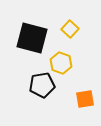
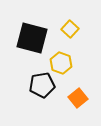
orange square: moved 7 px left, 1 px up; rotated 30 degrees counterclockwise
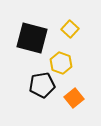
orange square: moved 4 px left
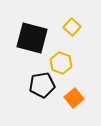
yellow square: moved 2 px right, 2 px up
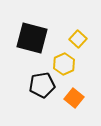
yellow square: moved 6 px right, 12 px down
yellow hexagon: moved 3 px right, 1 px down; rotated 15 degrees clockwise
orange square: rotated 12 degrees counterclockwise
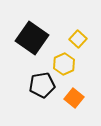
black square: rotated 20 degrees clockwise
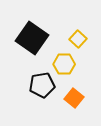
yellow hexagon: rotated 25 degrees clockwise
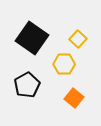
black pentagon: moved 15 px left; rotated 20 degrees counterclockwise
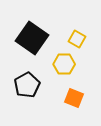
yellow square: moved 1 px left; rotated 12 degrees counterclockwise
orange square: rotated 18 degrees counterclockwise
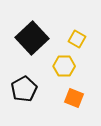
black square: rotated 12 degrees clockwise
yellow hexagon: moved 2 px down
black pentagon: moved 3 px left, 4 px down
